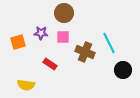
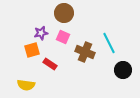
purple star: rotated 16 degrees counterclockwise
pink square: rotated 24 degrees clockwise
orange square: moved 14 px right, 8 px down
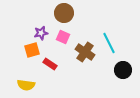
brown cross: rotated 12 degrees clockwise
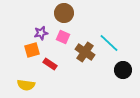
cyan line: rotated 20 degrees counterclockwise
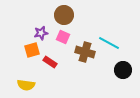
brown circle: moved 2 px down
cyan line: rotated 15 degrees counterclockwise
brown cross: rotated 18 degrees counterclockwise
red rectangle: moved 2 px up
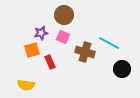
red rectangle: rotated 32 degrees clockwise
black circle: moved 1 px left, 1 px up
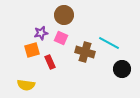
pink square: moved 2 px left, 1 px down
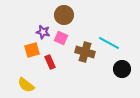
purple star: moved 2 px right, 1 px up; rotated 24 degrees clockwise
yellow semicircle: rotated 30 degrees clockwise
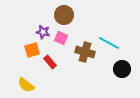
red rectangle: rotated 16 degrees counterclockwise
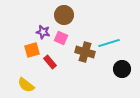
cyan line: rotated 45 degrees counterclockwise
